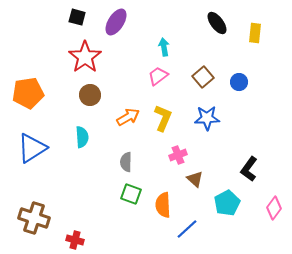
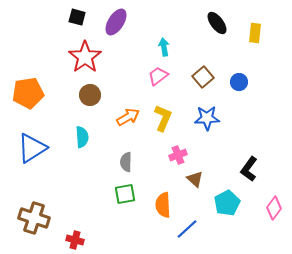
green square: moved 6 px left; rotated 30 degrees counterclockwise
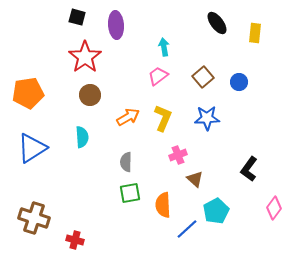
purple ellipse: moved 3 px down; rotated 36 degrees counterclockwise
green square: moved 5 px right, 1 px up
cyan pentagon: moved 11 px left, 8 px down
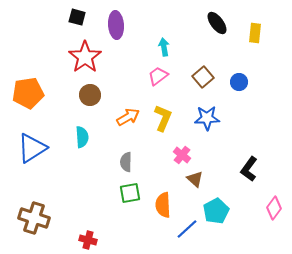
pink cross: moved 4 px right; rotated 30 degrees counterclockwise
red cross: moved 13 px right
